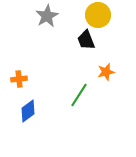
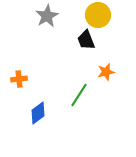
blue diamond: moved 10 px right, 2 px down
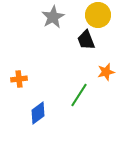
gray star: moved 6 px right, 1 px down
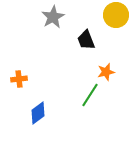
yellow circle: moved 18 px right
green line: moved 11 px right
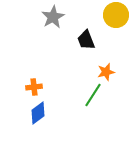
orange cross: moved 15 px right, 8 px down
green line: moved 3 px right
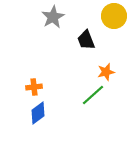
yellow circle: moved 2 px left, 1 px down
green line: rotated 15 degrees clockwise
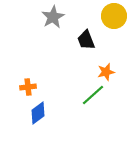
orange cross: moved 6 px left
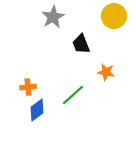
black trapezoid: moved 5 px left, 4 px down
orange star: rotated 24 degrees clockwise
green line: moved 20 px left
blue diamond: moved 1 px left, 3 px up
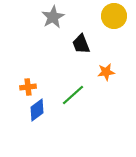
orange star: rotated 18 degrees counterclockwise
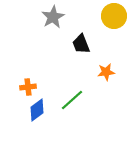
green line: moved 1 px left, 5 px down
